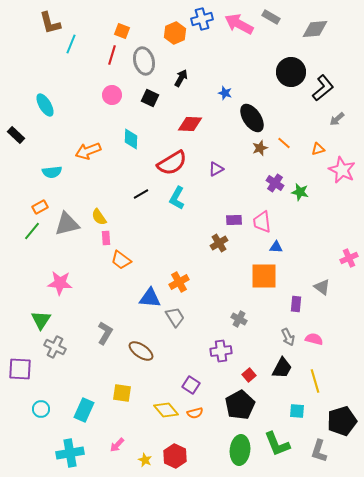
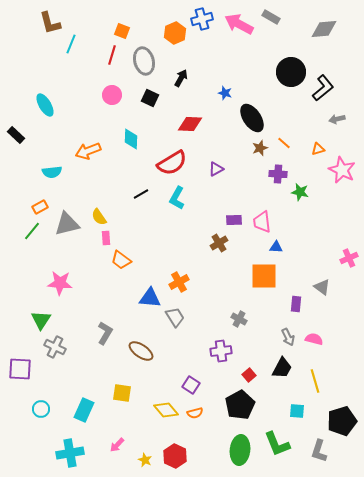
gray diamond at (315, 29): moved 9 px right
gray arrow at (337, 119): rotated 28 degrees clockwise
purple cross at (275, 183): moved 3 px right, 9 px up; rotated 30 degrees counterclockwise
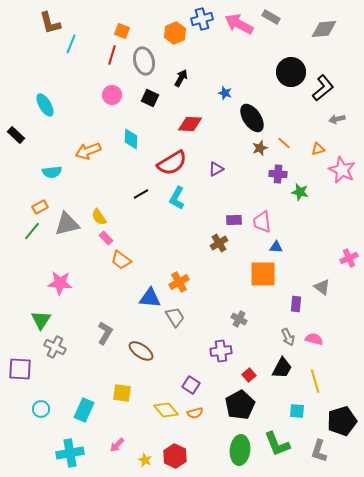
pink rectangle at (106, 238): rotated 40 degrees counterclockwise
orange square at (264, 276): moved 1 px left, 2 px up
